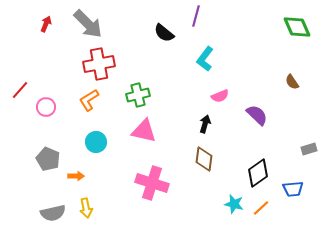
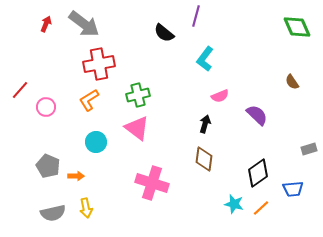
gray arrow: moved 4 px left; rotated 8 degrees counterclockwise
pink triangle: moved 7 px left, 3 px up; rotated 24 degrees clockwise
gray pentagon: moved 7 px down
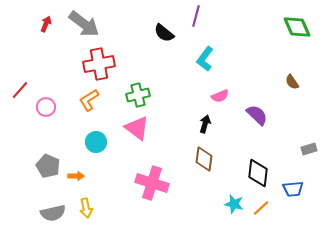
black diamond: rotated 48 degrees counterclockwise
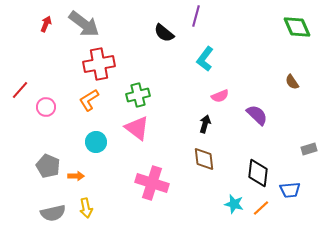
brown diamond: rotated 15 degrees counterclockwise
blue trapezoid: moved 3 px left, 1 px down
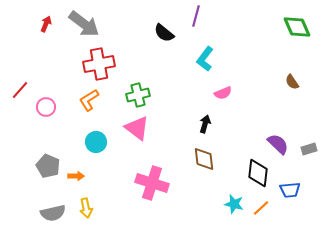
pink semicircle: moved 3 px right, 3 px up
purple semicircle: moved 21 px right, 29 px down
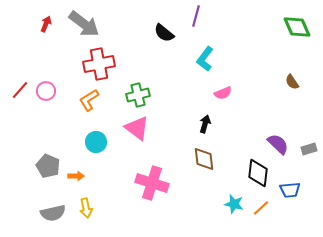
pink circle: moved 16 px up
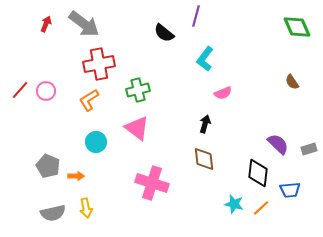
green cross: moved 5 px up
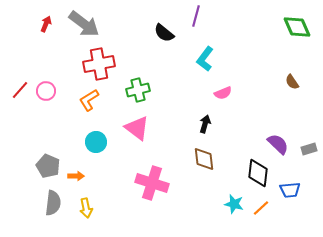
gray semicircle: moved 10 px up; rotated 70 degrees counterclockwise
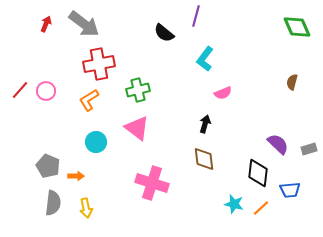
brown semicircle: rotated 49 degrees clockwise
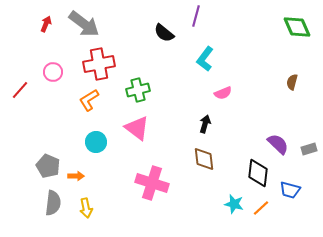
pink circle: moved 7 px right, 19 px up
blue trapezoid: rotated 20 degrees clockwise
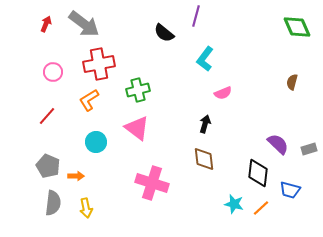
red line: moved 27 px right, 26 px down
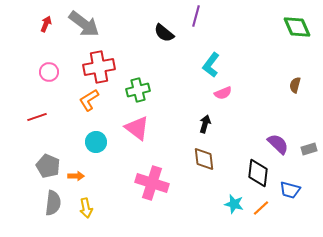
cyan L-shape: moved 6 px right, 6 px down
red cross: moved 3 px down
pink circle: moved 4 px left
brown semicircle: moved 3 px right, 3 px down
red line: moved 10 px left, 1 px down; rotated 30 degrees clockwise
